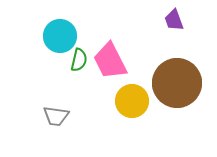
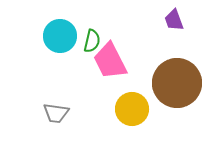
green semicircle: moved 13 px right, 19 px up
yellow circle: moved 8 px down
gray trapezoid: moved 3 px up
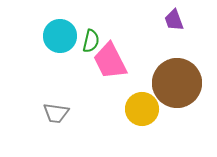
green semicircle: moved 1 px left
yellow circle: moved 10 px right
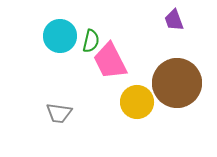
yellow circle: moved 5 px left, 7 px up
gray trapezoid: moved 3 px right
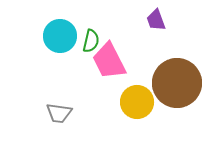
purple trapezoid: moved 18 px left
pink trapezoid: moved 1 px left
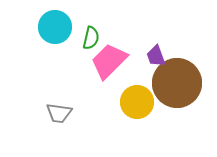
purple trapezoid: moved 36 px down
cyan circle: moved 5 px left, 9 px up
green semicircle: moved 3 px up
pink trapezoid: rotated 72 degrees clockwise
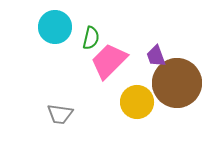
gray trapezoid: moved 1 px right, 1 px down
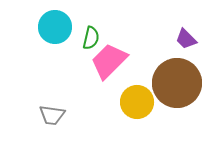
purple trapezoid: moved 30 px right, 17 px up; rotated 25 degrees counterclockwise
gray trapezoid: moved 8 px left, 1 px down
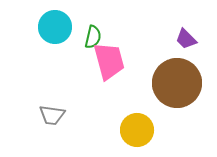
green semicircle: moved 2 px right, 1 px up
pink trapezoid: rotated 120 degrees clockwise
yellow circle: moved 28 px down
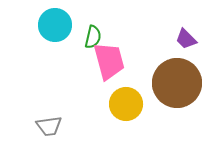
cyan circle: moved 2 px up
gray trapezoid: moved 3 px left, 11 px down; rotated 16 degrees counterclockwise
yellow circle: moved 11 px left, 26 px up
